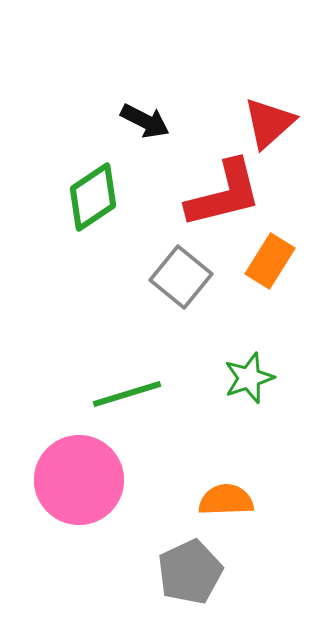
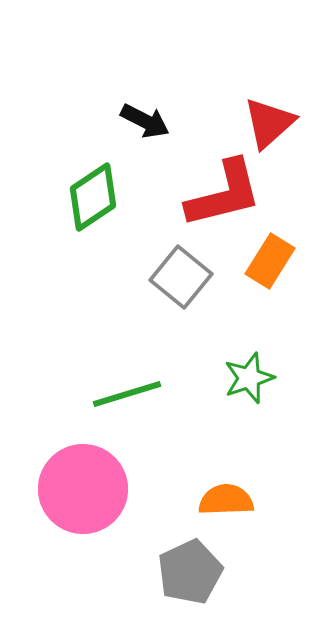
pink circle: moved 4 px right, 9 px down
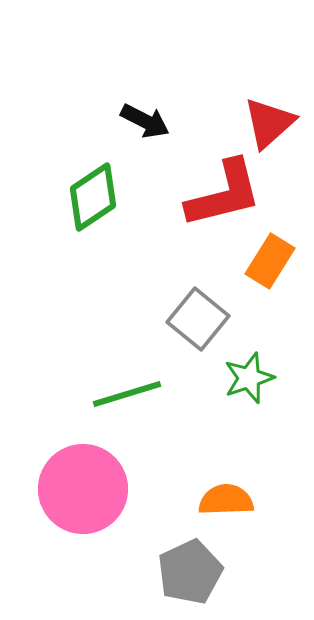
gray square: moved 17 px right, 42 px down
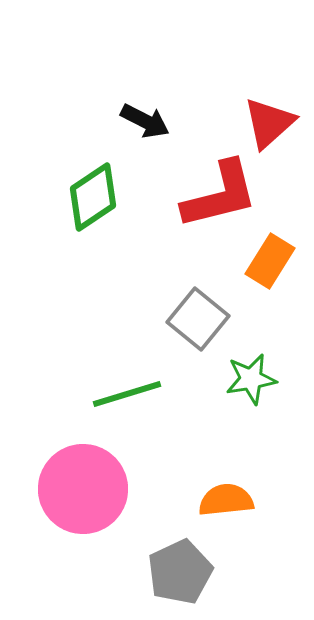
red L-shape: moved 4 px left, 1 px down
green star: moved 2 px right, 1 px down; rotated 9 degrees clockwise
orange semicircle: rotated 4 degrees counterclockwise
gray pentagon: moved 10 px left
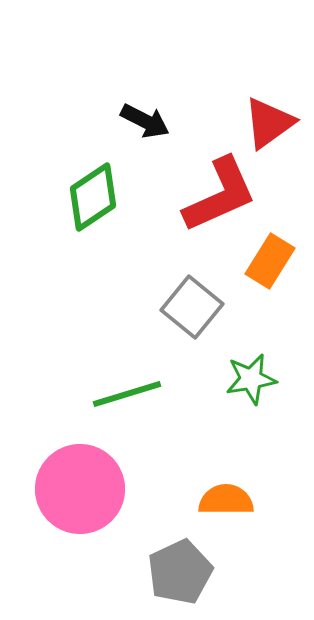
red triangle: rotated 6 degrees clockwise
red L-shape: rotated 10 degrees counterclockwise
gray square: moved 6 px left, 12 px up
pink circle: moved 3 px left
orange semicircle: rotated 6 degrees clockwise
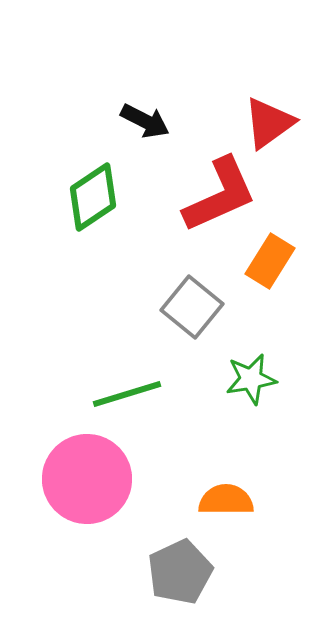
pink circle: moved 7 px right, 10 px up
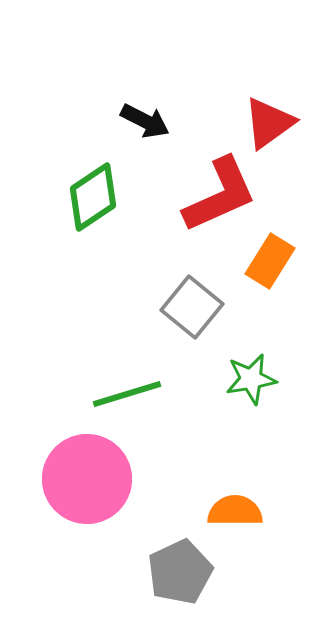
orange semicircle: moved 9 px right, 11 px down
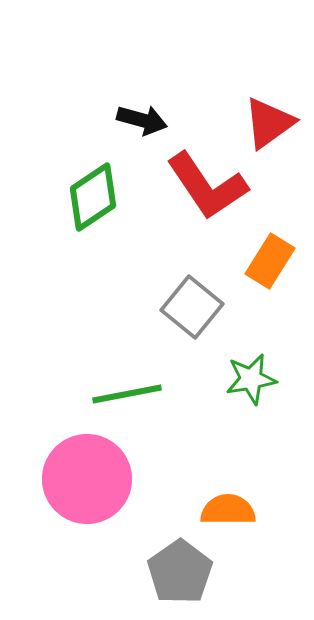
black arrow: moved 3 px left, 1 px up; rotated 12 degrees counterclockwise
red L-shape: moved 13 px left, 9 px up; rotated 80 degrees clockwise
green line: rotated 6 degrees clockwise
orange semicircle: moved 7 px left, 1 px up
gray pentagon: rotated 10 degrees counterclockwise
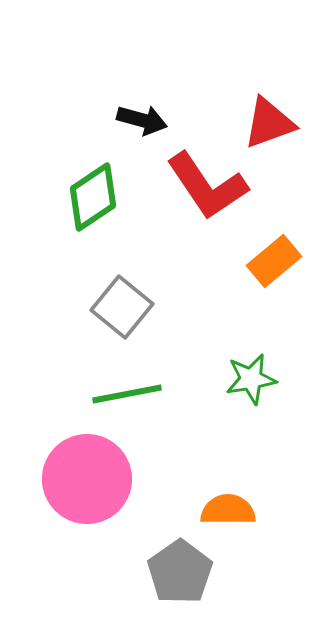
red triangle: rotated 16 degrees clockwise
orange rectangle: moved 4 px right; rotated 18 degrees clockwise
gray square: moved 70 px left
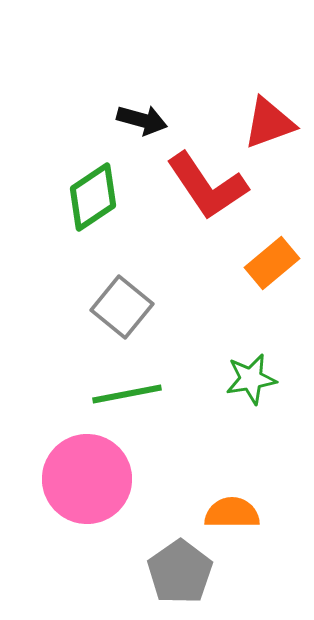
orange rectangle: moved 2 px left, 2 px down
orange semicircle: moved 4 px right, 3 px down
